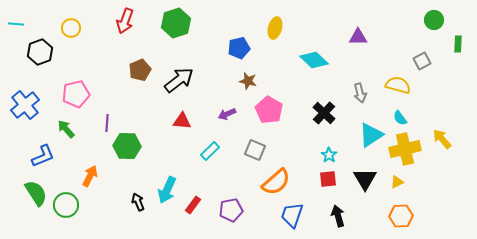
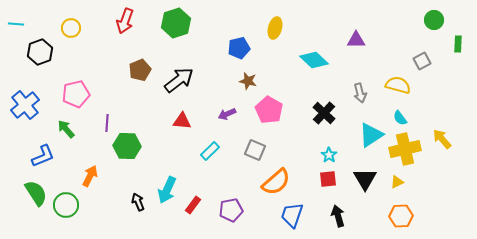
purple triangle at (358, 37): moved 2 px left, 3 px down
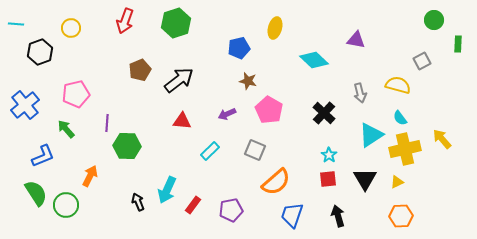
purple triangle at (356, 40): rotated 12 degrees clockwise
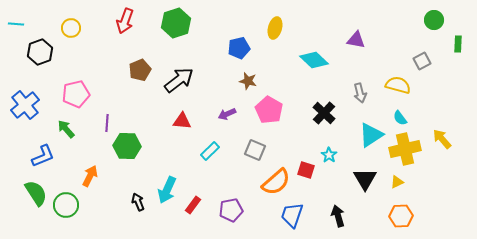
red square at (328, 179): moved 22 px left, 9 px up; rotated 24 degrees clockwise
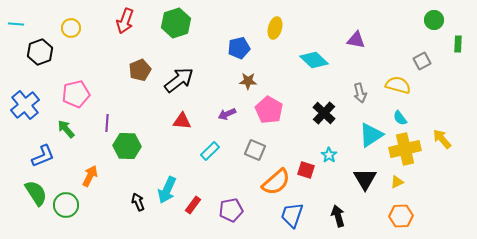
brown star at (248, 81): rotated 12 degrees counterclockwise
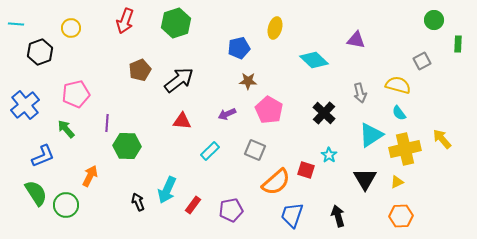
cyan semicircle at (400, 118): moved 1 px left, 5 px up
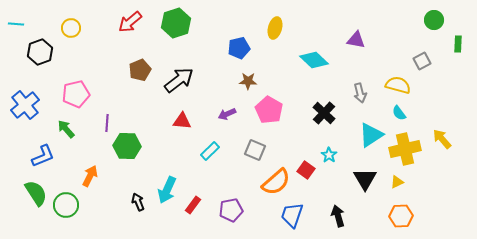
red arrow at (125, 21): moved 5 px right, 1 px down; rotated 30 degrees clockwise
red square at (306, 170): rotated 18 degrees clockwise
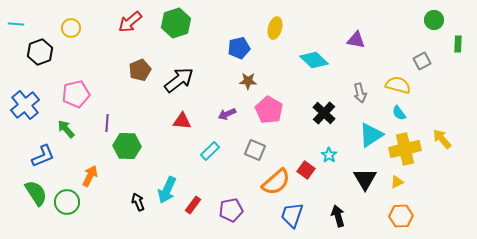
green circle at (66, 205): moved 1 px right, 3 px up
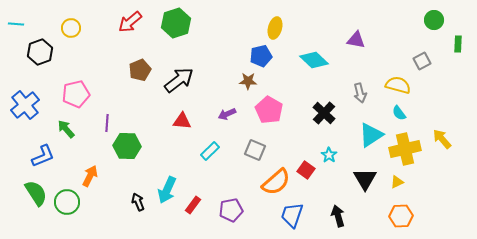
blue pentagon at (239, 48): moved 22 px right, 8 px down
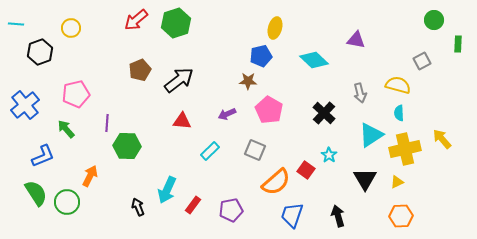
red arrow at (130, 22): moved 6 px right, 2 px up
cyan semicircle at (399, 113): rotated 35 degrees clockwise
black arrow at (138, 202): moved 5 px down
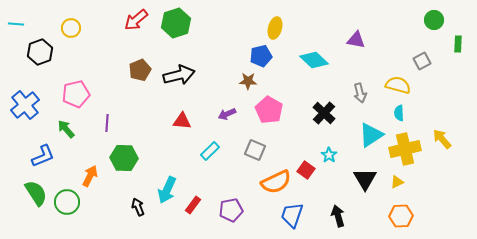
black arrow at (179, 80): moved 5 px up; rotated 24 degrees clockwise
green hexagon at (127, 146): moved 3 px left, 12 px down
orange semicircle at (276, 182): rotated 16 degrees clockwise
